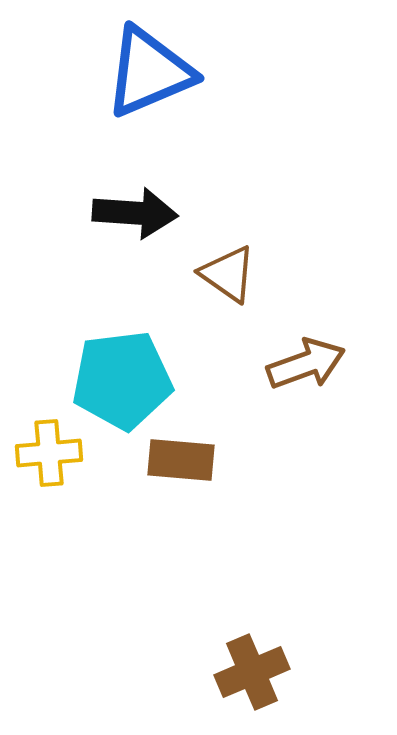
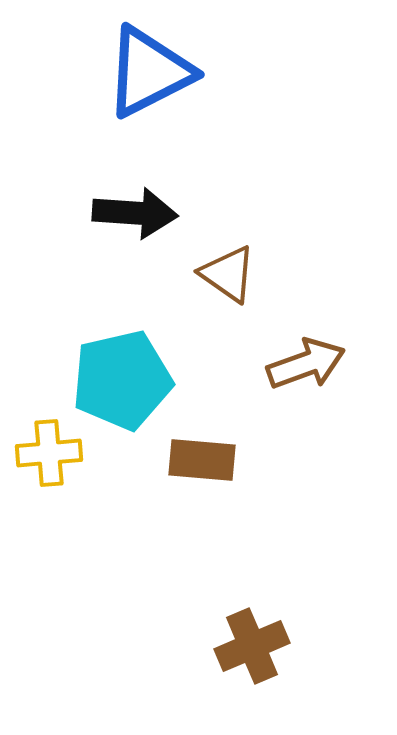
blue triangle: rotated 4 degrees counterclockwise
cyan pentagon: rotated 6 degrees counterclockwise
brown rectangle: moved 21 px right
brown cross: moved 26 px up
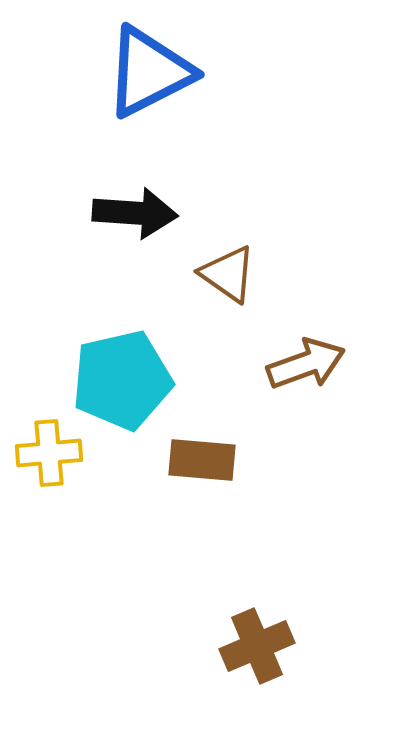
brown cross: moved 5 px right
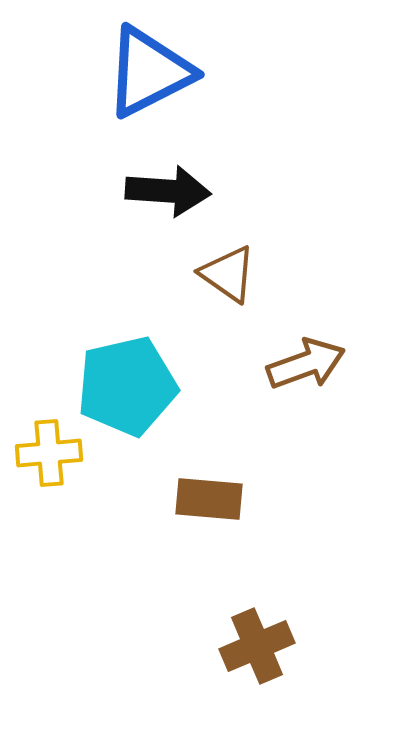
black arrow: moved 33 px right, 22 px up
cyan pentagon: moved 5 px right, 6 px down
brown rectangle: moved 7 px right, 39 px down
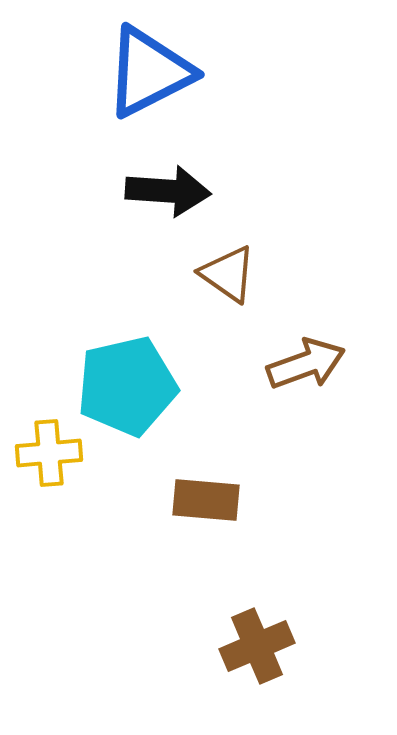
brown rectangle: moved 3 px left, 1 px down
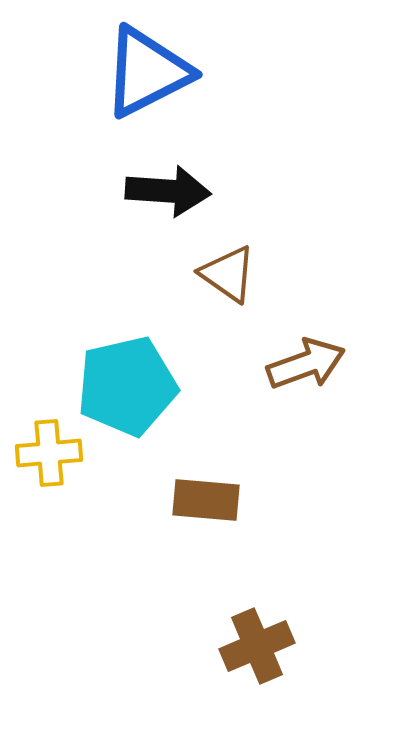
blue triangle: moved 2 px left
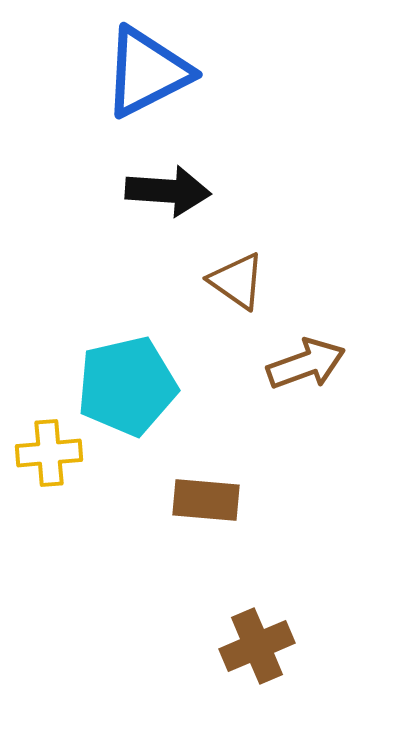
brown triangle: moved 9 px right, 7 px down
